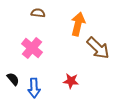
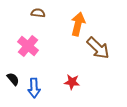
pink cross: moved 4 px left, 2 px up
red star: moved 1 px right, 1 px down
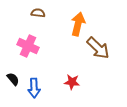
pink cross: rotated 15 degrees counterclockwise
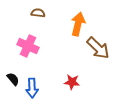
blue arrow: moved 2 px left
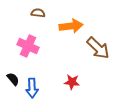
orange arrow: moved 7 px left, 2 px down; rotated 70 degrees clockwise
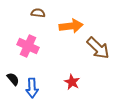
red star: rotated 21 degrees clockwise
